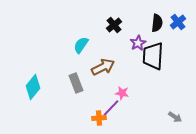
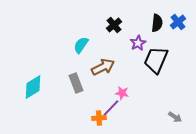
black trapezoid: moved 3 px right, 4 px down; rotated 20 degrees clockwise
cyan diamond: rotated 20 degrees clockwise
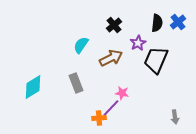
brown arrow: moved 8 px right, 9 px up
gray arrow: rotated 48 degrees clockwise
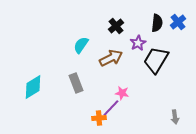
black cross: moved 2 px right, 1 px down
black trapezoid: rotated 8 degrees clockwise
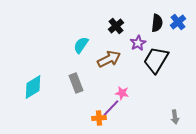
brown arrow: moved 2 px left, 1 px down
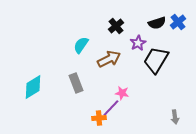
black semicircle: rotated 66 degrees clockwise
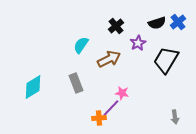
black trapezoid: moved 10 px right
